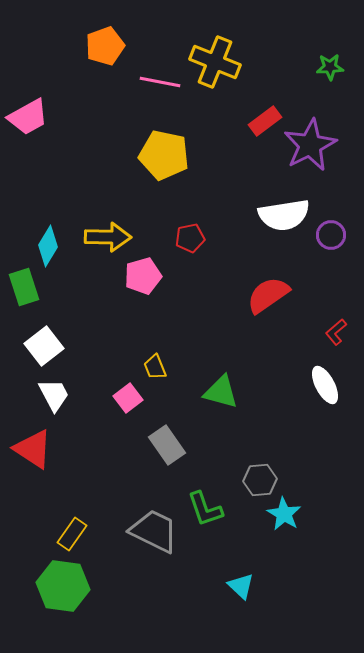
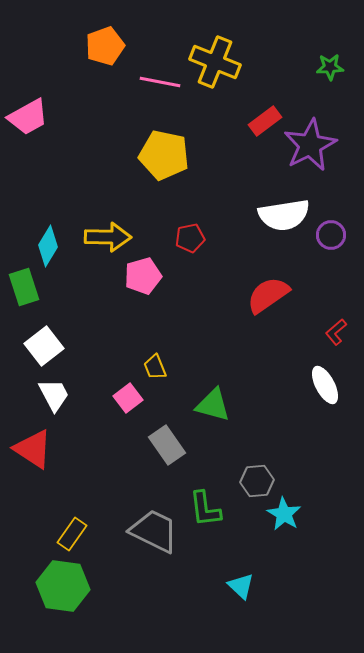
green triangle: moved 8 px left, 13 px down
gray hexagon: moved 3 px left, 1 px down
green L-shape: rotated 12 degrees clockwise
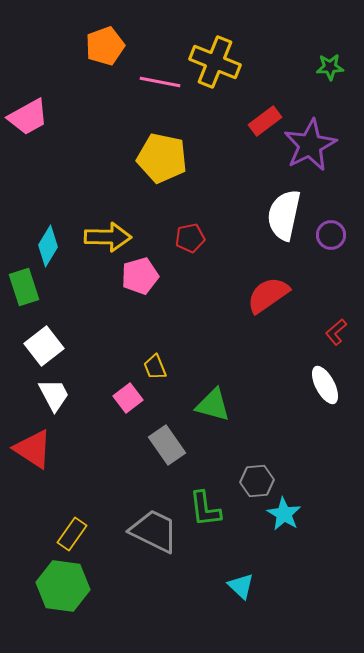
yellow pentagon: moved 2 px left, 3 px down
white semicircle: rotated 111 degrees clockwise
pink pentagon: moved 3 px left
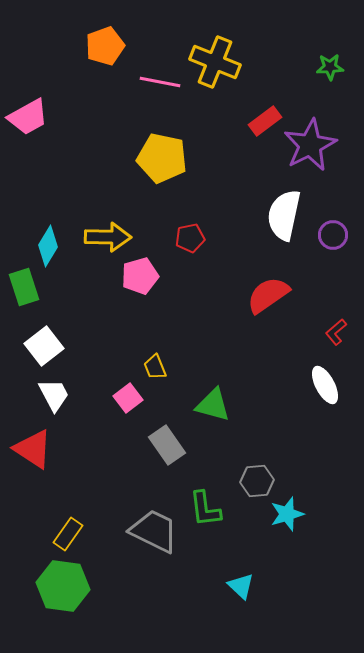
purple circle: moved 2 px right
cyan star: moved 3 px right; rotated 24 degrees clockwise
yellow rectangle: moved 4 px left
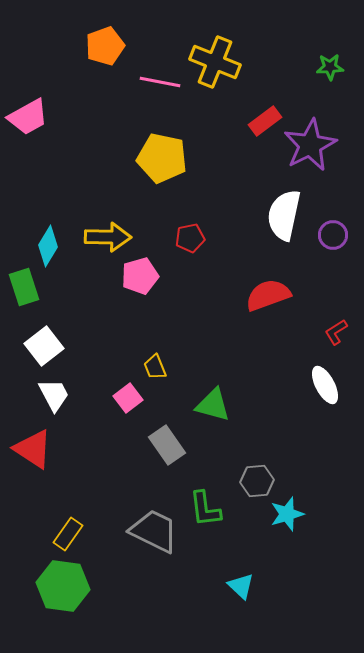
red semicircle: rotated 15 degrees clockwise
red L-shape: rotated 8 degrees clockwise
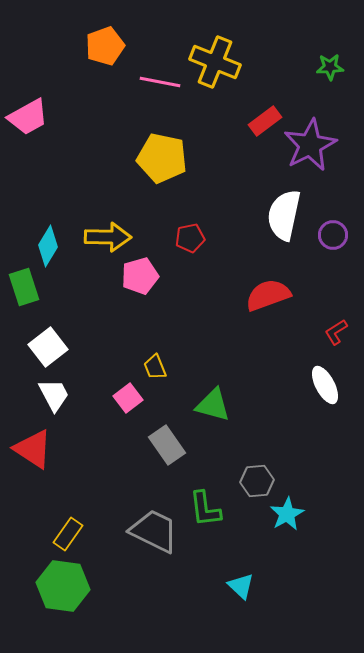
white square: moved 4 px right, 1 px down
cyan star: rotated 12 degrees counterclockwise
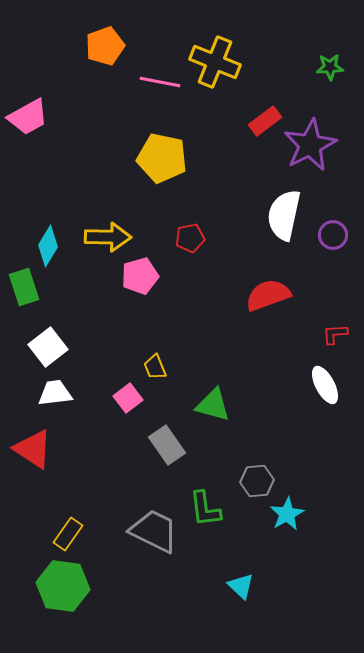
red L-shape: moved 1 px left, 2 px down; rotated 28 degrees clockwise
white trapezoid: moved 1 px right, 2 px up; rotated 69 degrees counterclockwise
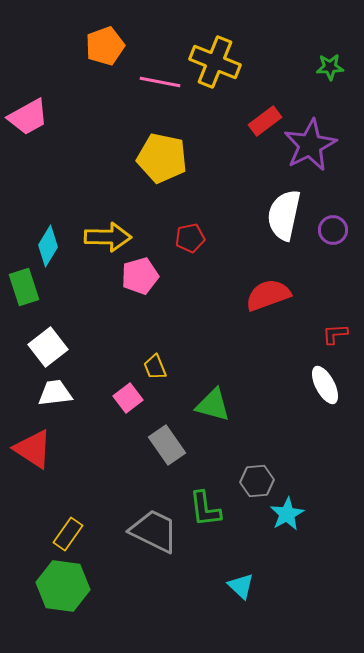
purple circle: moved 5 px up
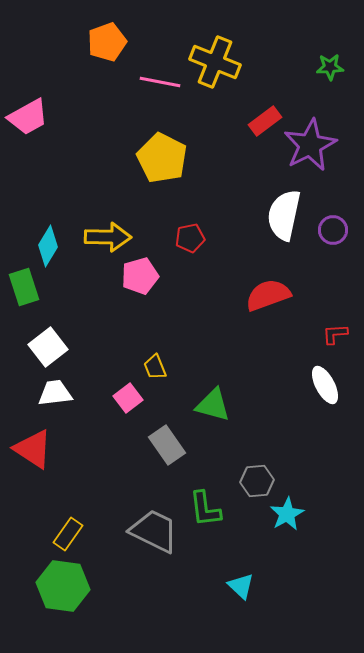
orange pentagon: moved 2 px right, 4 px up
yellow pentagon: rotated 15 degrees clockwise
